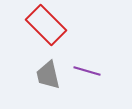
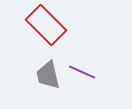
purple line: moved 5 px left, 1 px down; rotated 8 degrees clockwise
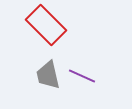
purple line: moved 4 px down
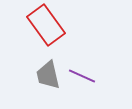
red rectangle: rotated 9 degrees clockwise
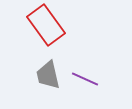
purple line: moved 3 px right, 3 px down
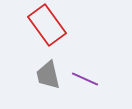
red rectangle: moved 1 px right
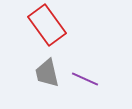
gray trapezoid: moved 1 px left, 2 px up
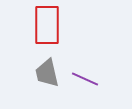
red rectangle: rotated 36 degrees clockwise
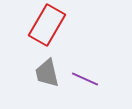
red rectangle: rotated 30 degrees clockwise
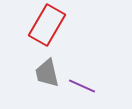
purple line: moved 3 px left, 7 px down
